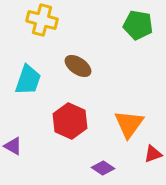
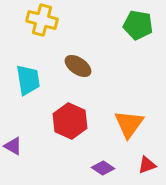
cyan trapezoid: rotated 28 degrees counterclockwise
red triangle: moved 6 px left, 11 px down
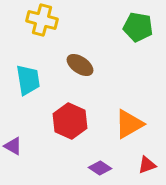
green pentagon: moved 2 px down
brown ellipse: moved 2 px right, 1 px up
orange triangle: rotated 24 degrees clockwise
purple diamond: moved 3 px left
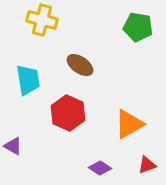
red hexagon: moved 2 px left, 8 px up
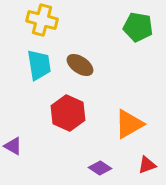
cyan trapezoid: moved 11 px right, 15 px up
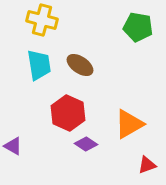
purple diamond: moved 14 px left, 24 px up
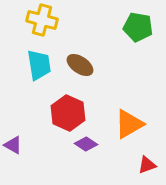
purple triangle: moved 1 px up
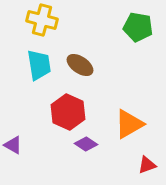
red hexagon: moved 1 px up
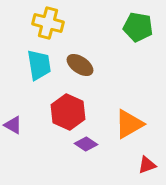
yellow cross: moved 6 px right, 3 px down
purple triangle: moved 20 px up
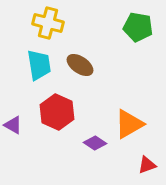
red hexagon: moved 11 px left
purple diamond: moved 9 px right, 1 px up
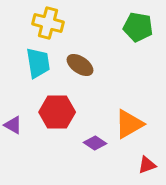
cyan trapezoid: moved 1 px left, 2 px up
red hexagon: rotated 24 degrees counterclockwise
